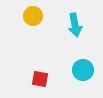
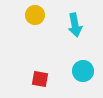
yellow circle: moved 2 px right, 1 px up
cyan circle: moved 1 px down
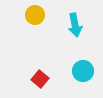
red square: rotated 30 degrees clockwise
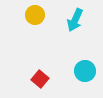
cyan arrow: moved 5 px up; rotated 35 degrees clockwise
cyan circle: moved 2 px right
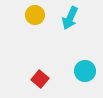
cyan arrow: moved 5 px left, 2 px up
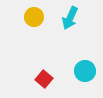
yellow circle: moved 1 px left, 2 px down
red square: moved 4 px right
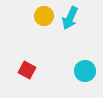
yellow circle: moved 10 px right, 1 px up
red square: moved 17 px left, 9 px up; rotated 12 degrees counterclockwise
